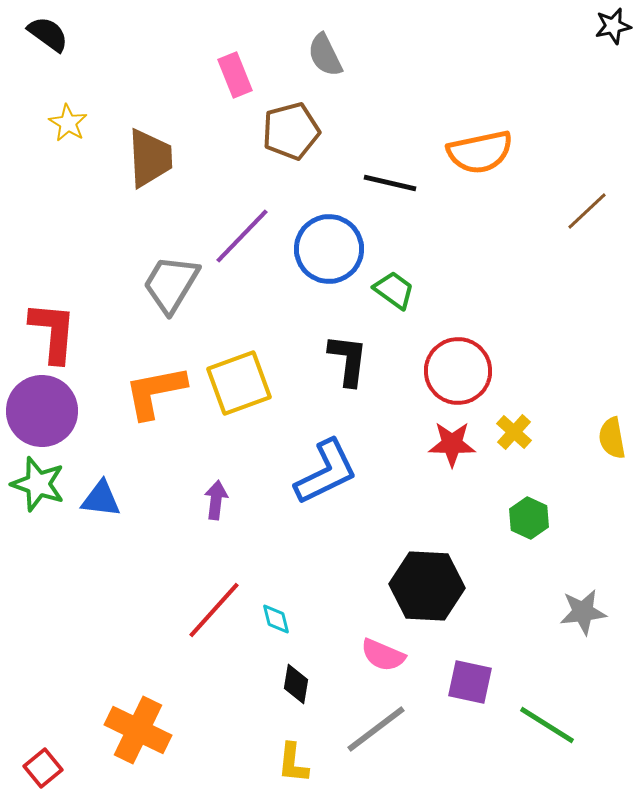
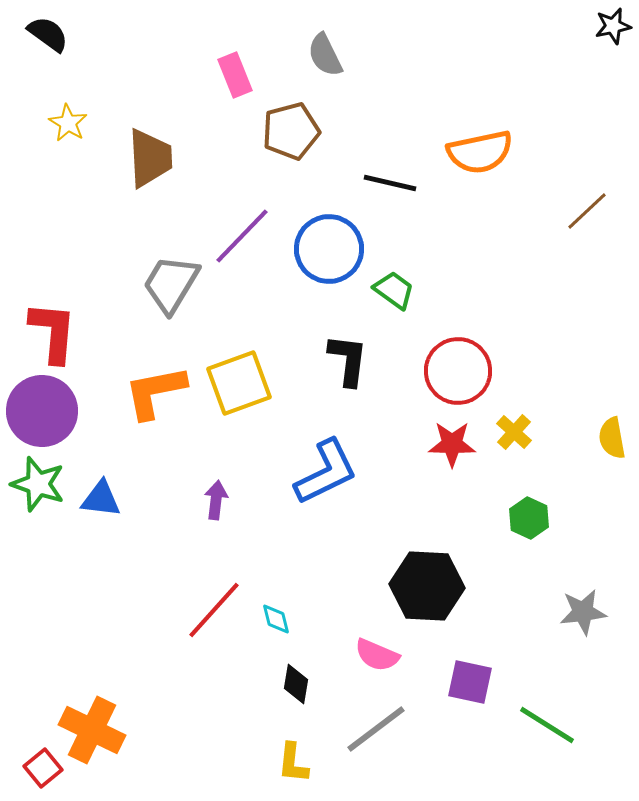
pink semicircle: moved 6 px left
orange cross: moved 46 px left
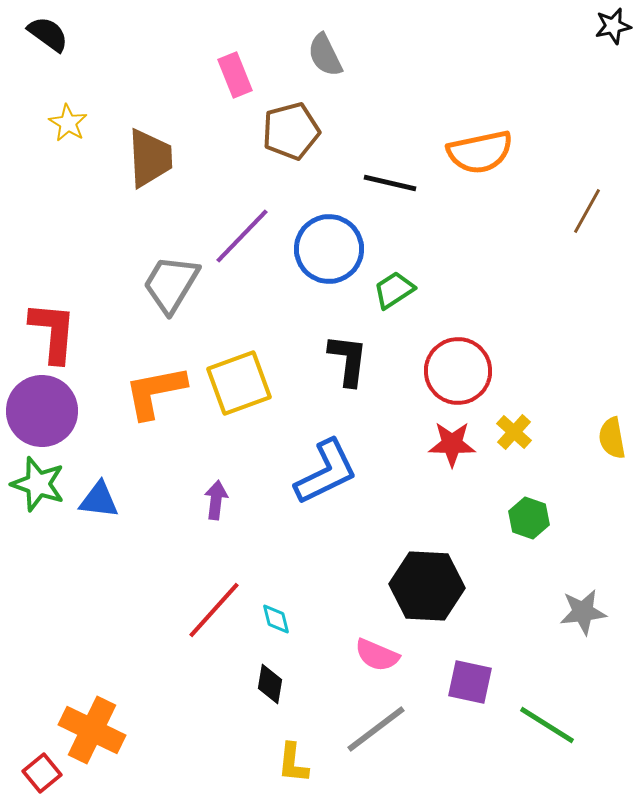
brown line: rotated 18 degrees counterclockwise
green trapezoid: rotated 69 degrees counterclockwise
blue triangle: moved 2 px left, 1 px down
green hexagon: rotated 6 degrees counterclockwise
black diamond: moved 26 px left
red square: moved 1 px left, 5 px down
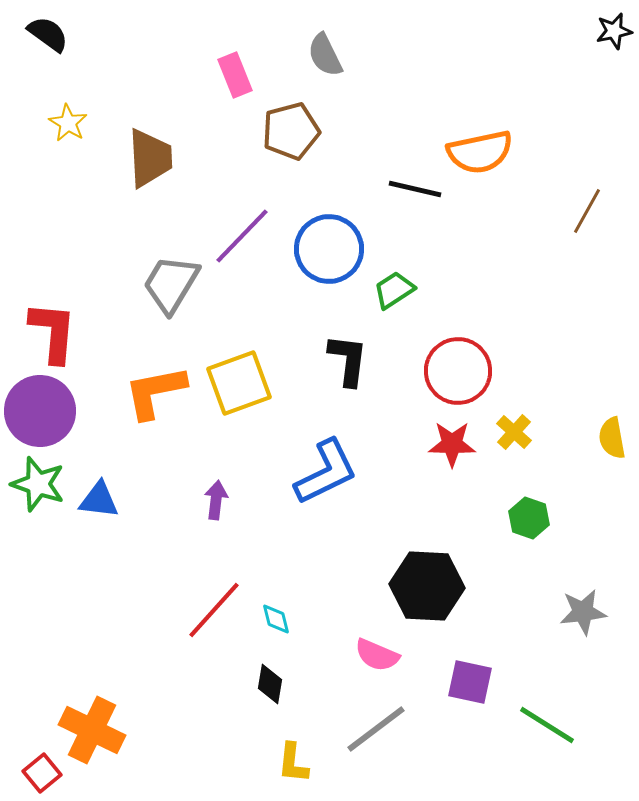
black star: moved 1 px right, 5 px down
black line: moved 25 px right, 6 px down
purple circle: moved 2 px left
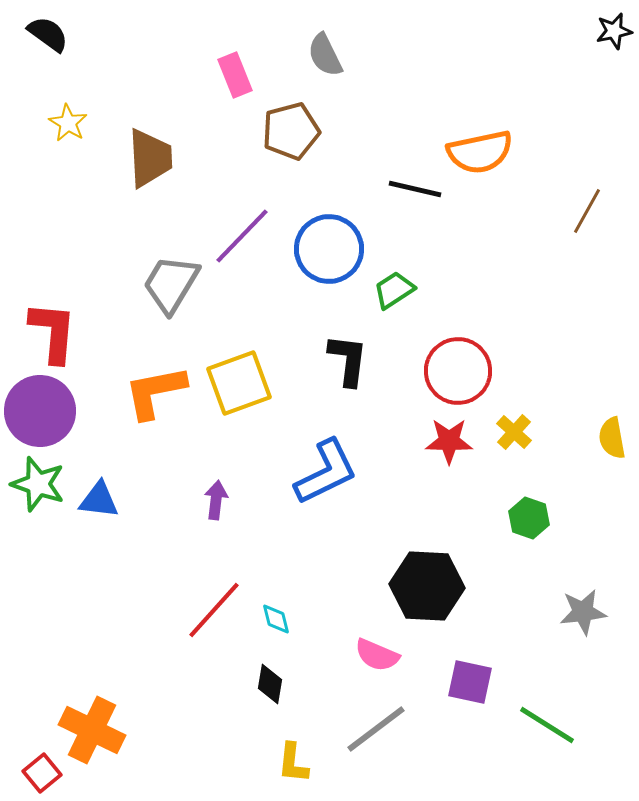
red star: moved 3 px left, 3 px up
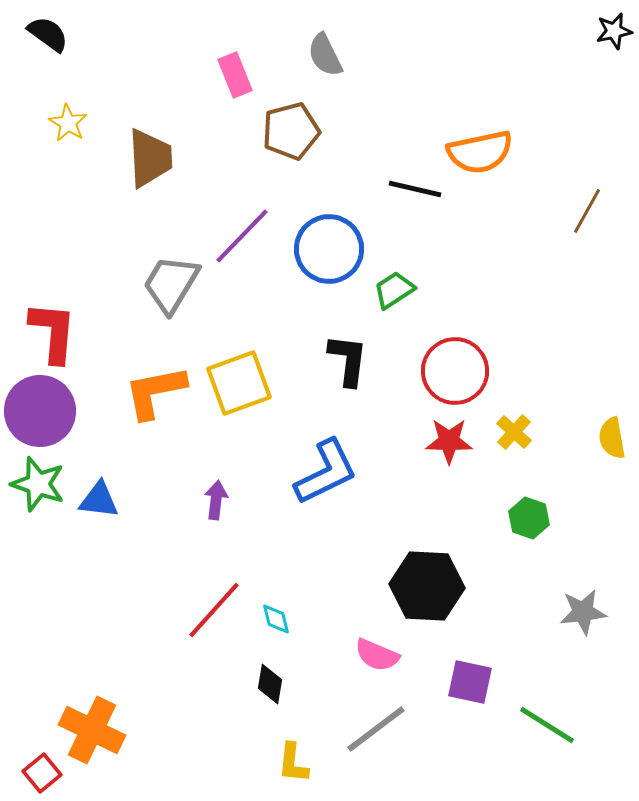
red circle: moved 3 px left
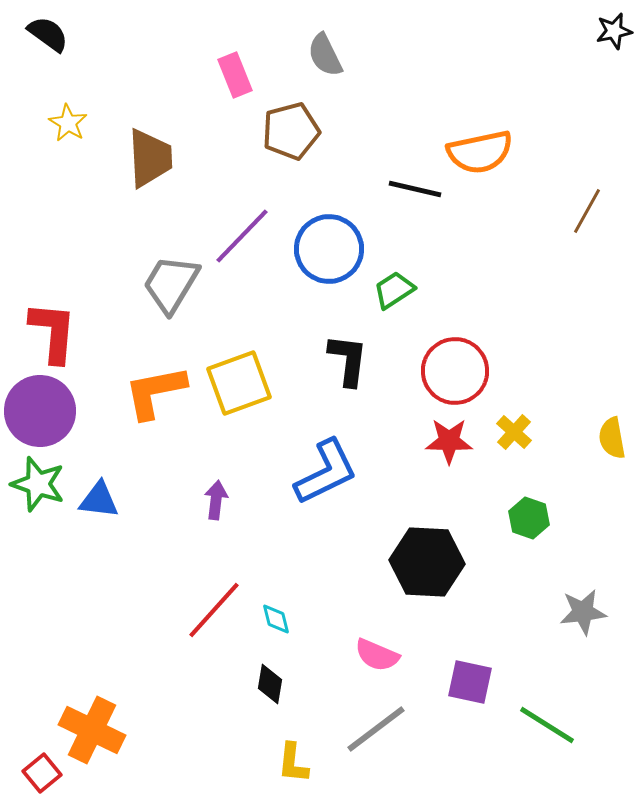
black hexagon: moved 24 px up
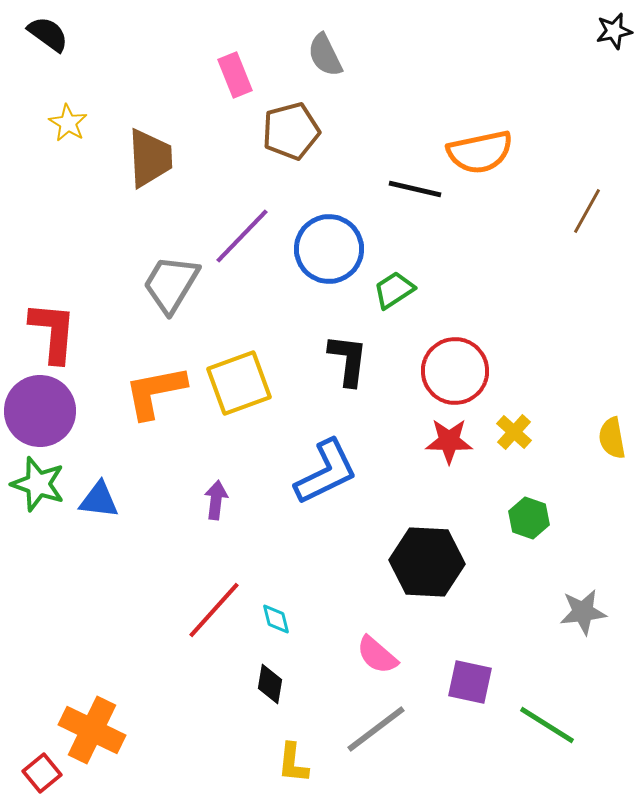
pink semicircle: rotated 18 degrees clockwise
